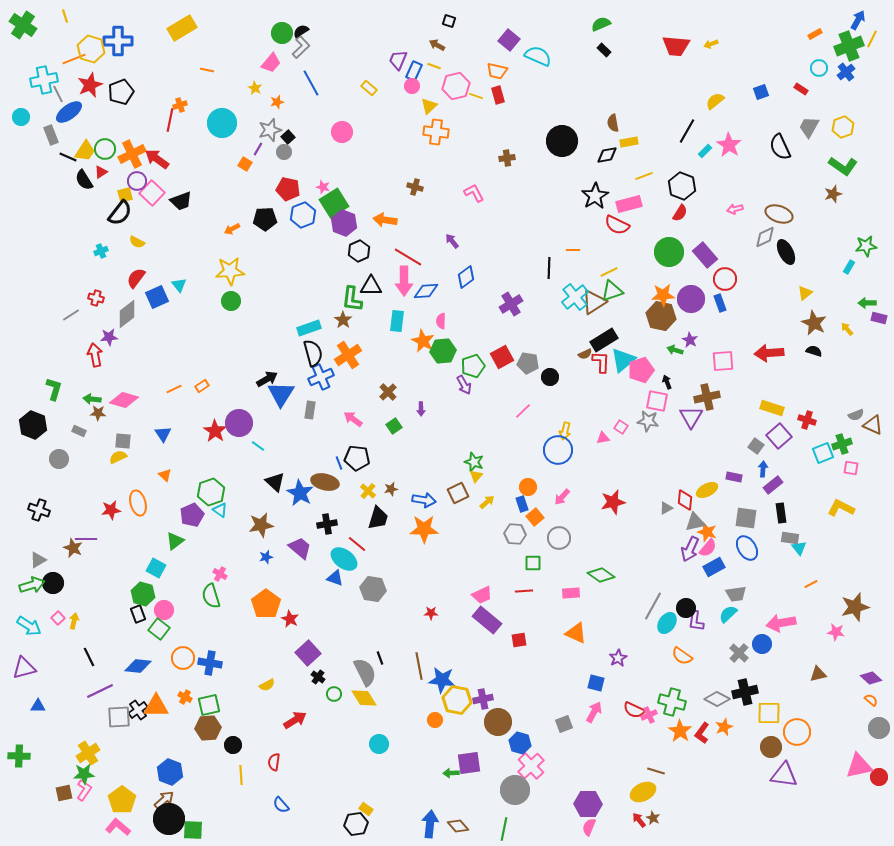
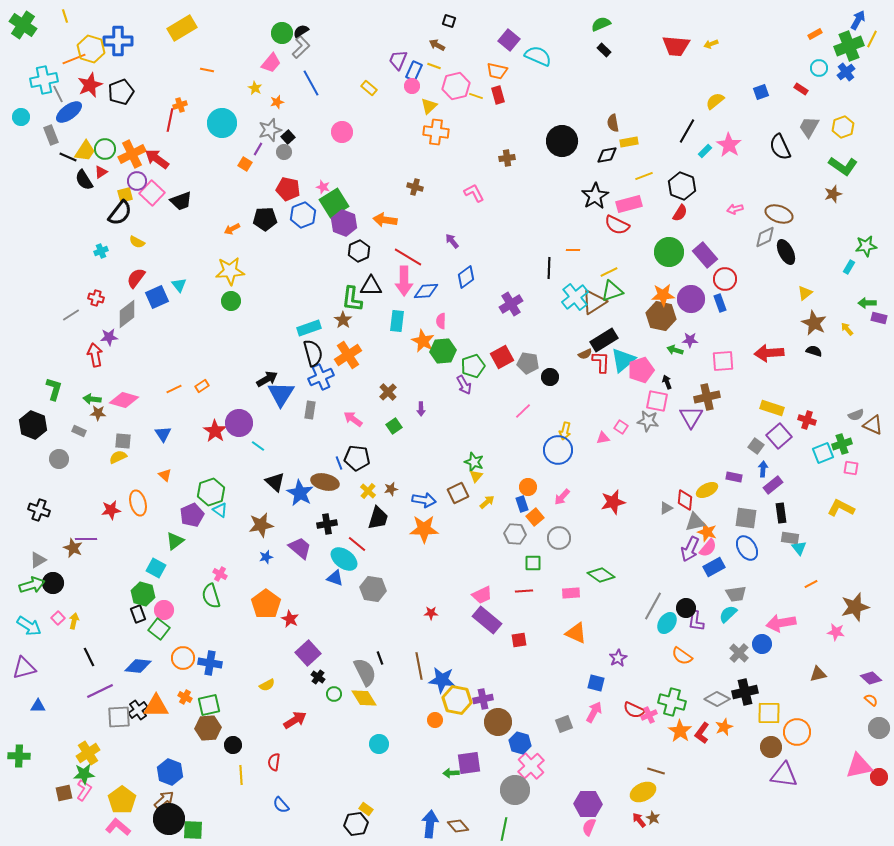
purple star at (690, 340): rotated 28 degrees counterclockwise
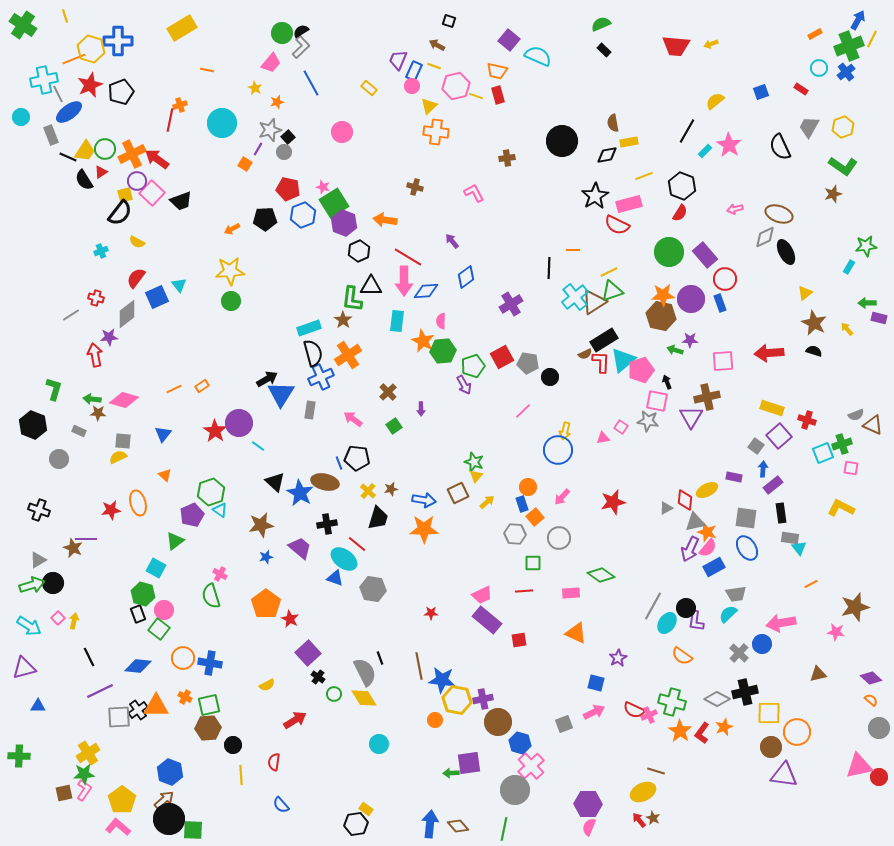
blue triangle at (163, 434): rotated 12 degrees clockwise
pink arrow at (594, 712): rotated 35 degrees clockwise
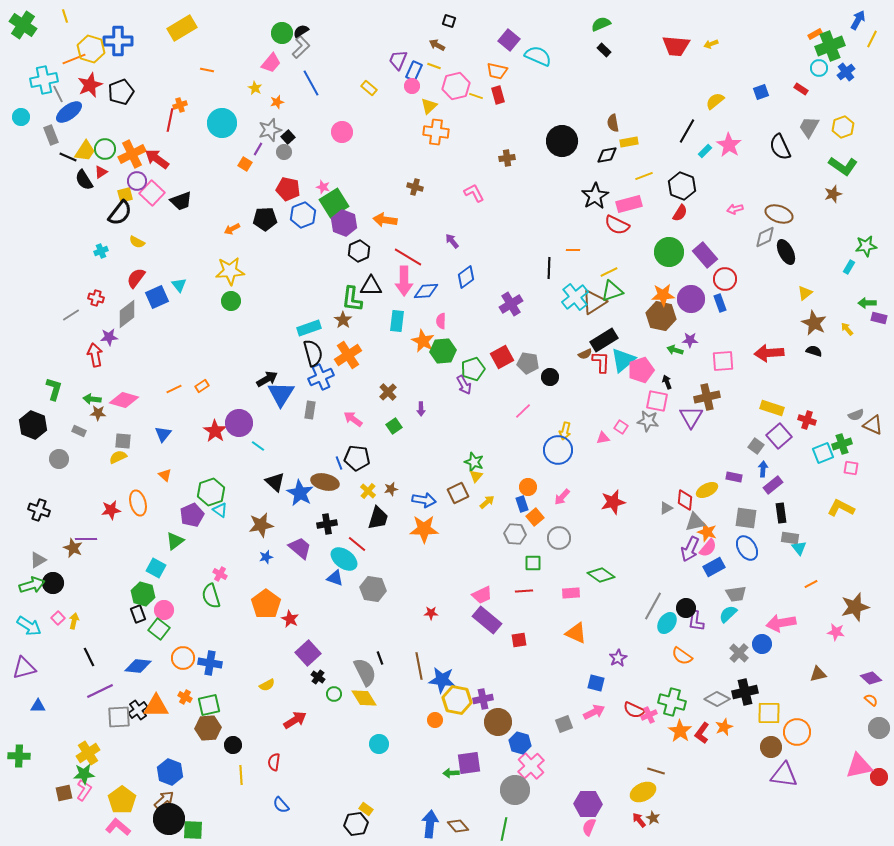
green cross at (849, 46): moved 19 px left
green pentagon at (473, 366): moved 3 px down
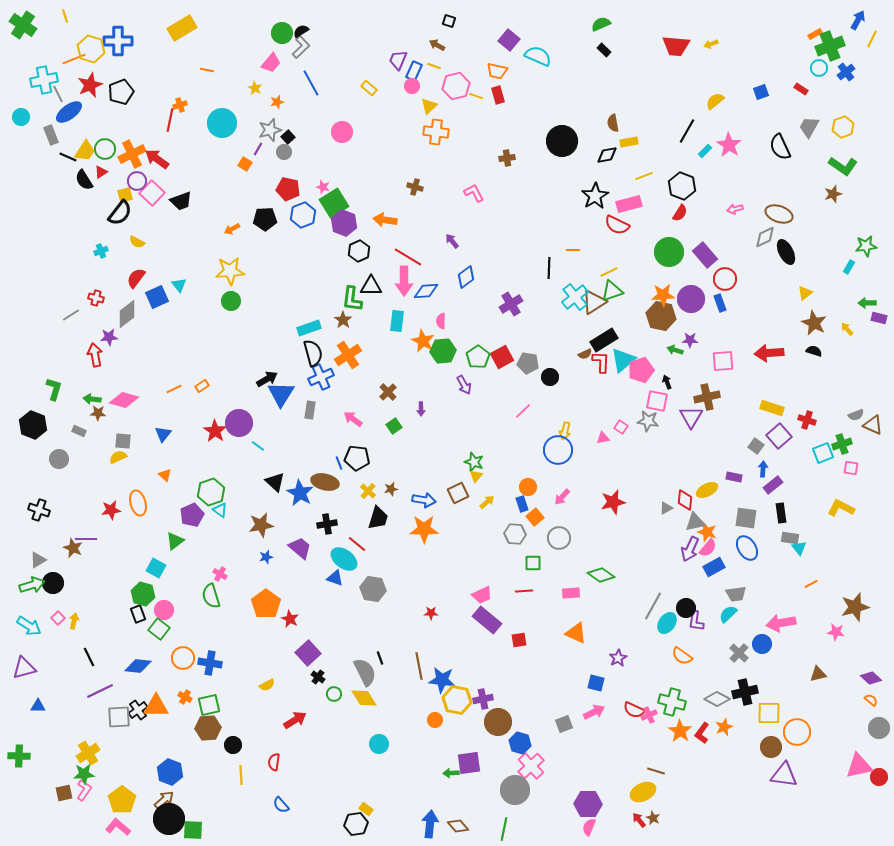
green pentagon at (473, 369): moved 5 px right, 12 px up; rotated 15 degrees counterclockwise
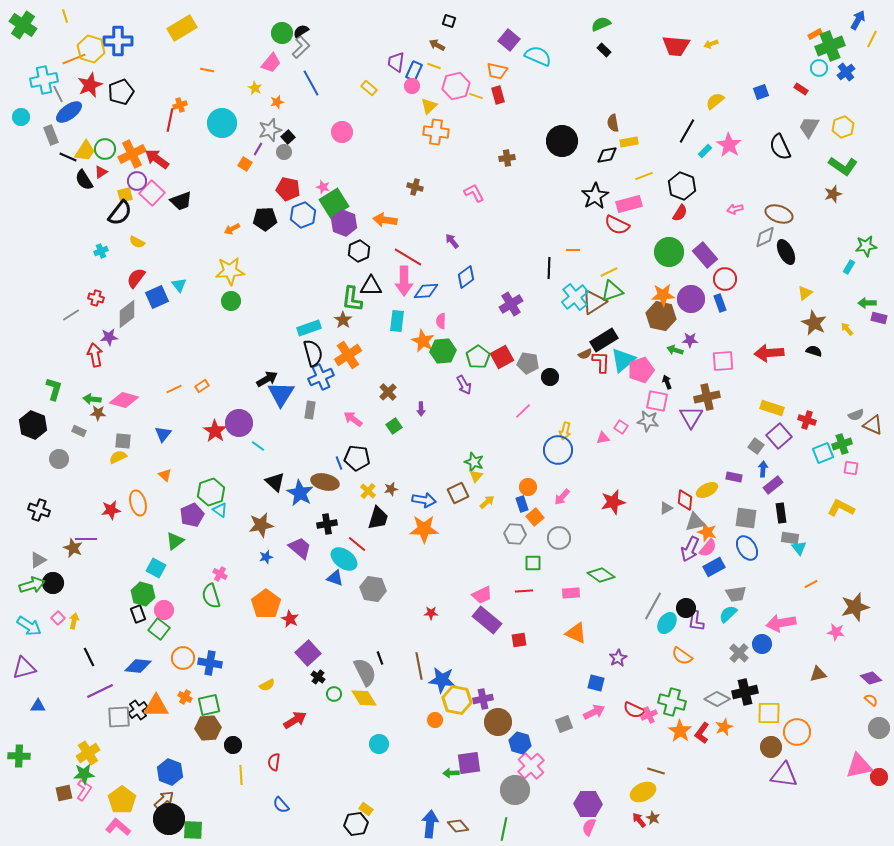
purple trapezoid at (398, 60): moved 2 px left, 2 px down; rotated 15 degrees counterclockwise
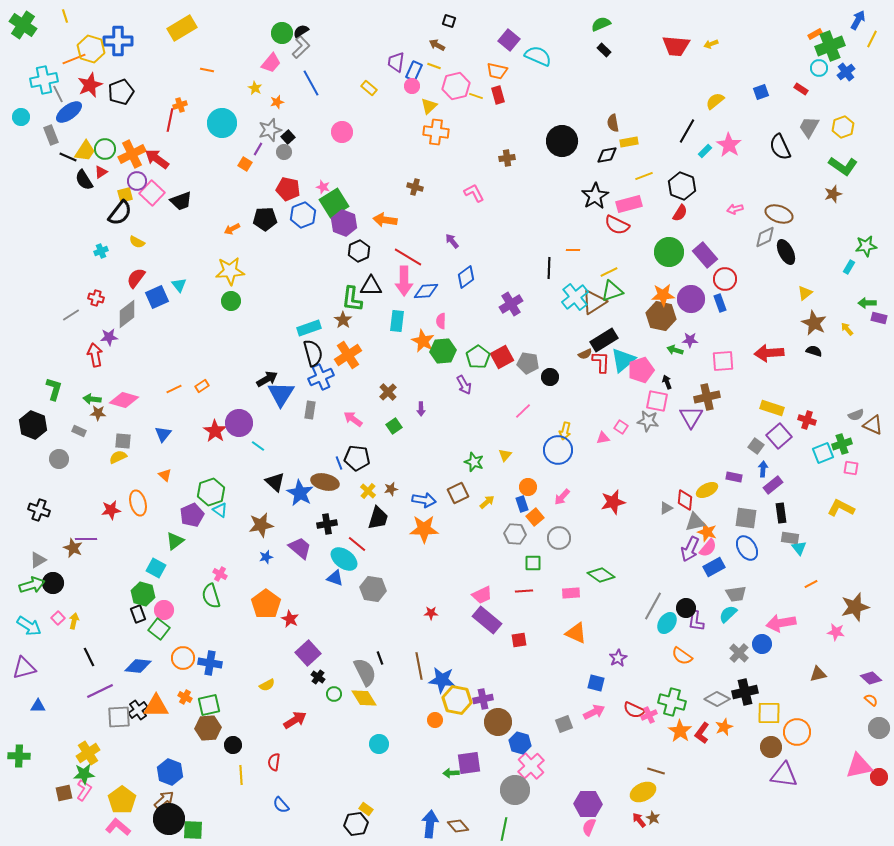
yellow triangle at (476, 476): moved 29 px right, 21 px up
